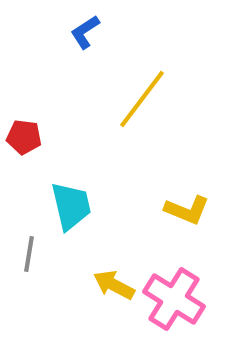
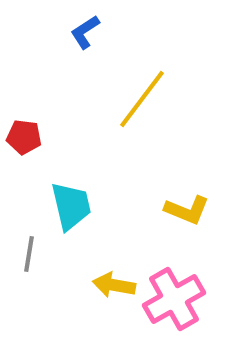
yellow arrow: rotated 18 degrees counterclockwise
pink cross: rotated 28 degrees clockwise
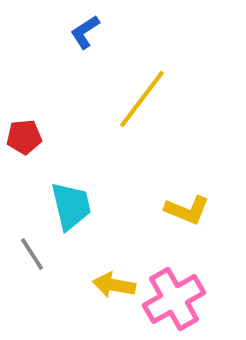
red pentagon: rotated 12 degrees counterclockwise
gray line: moved 3 px right; rotated 42 degrees counterclockwise
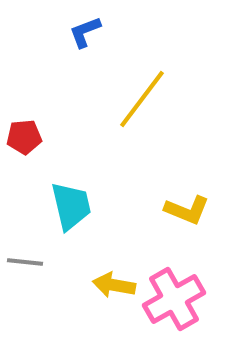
blue L-shape: rotated 12 degrees clockwise
gray line: moved 7 px left, 8 px down; rotated 51 degrees counterclockwise
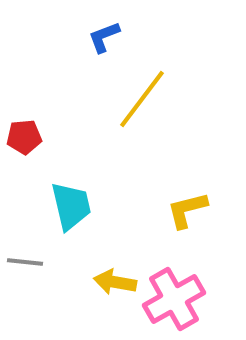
blue L-shape: moved 19 px right, 5 px down
yellow L-shape: rotated 144 degrees clockwise
yellow arrow: moved 1 px right, 3 px up
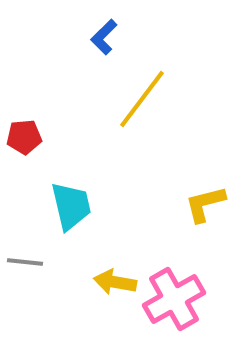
blue L-shape: rotated 24 degrees counterclockwise
yellow L-shape: moved 18 px right, 6 px up
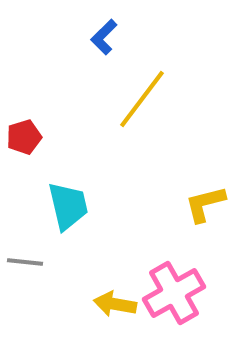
red pentagon: rotated 12 degrees counterclockwise
cyan trapezoid: moved 3 px left
yellow arrow: moved 22 px down
pink cross: moved 6 px up
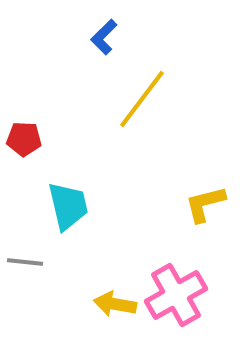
red pentagon: moved 2 px down; rotated 20 degrees clockwise
pink cross: moved 2 px right, 2 px down
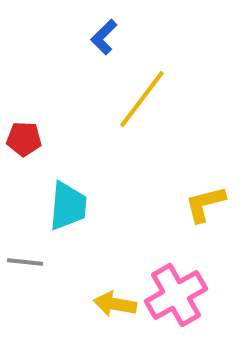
cyan trapezoid: rotated 18 degrees clockwise
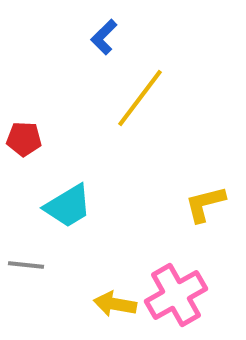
yellow line: moved 2 px left, 1 px up
cyan trapezoid: rotated 54 degrees clockwise
gray line: moved 1 px right, 3 px down
